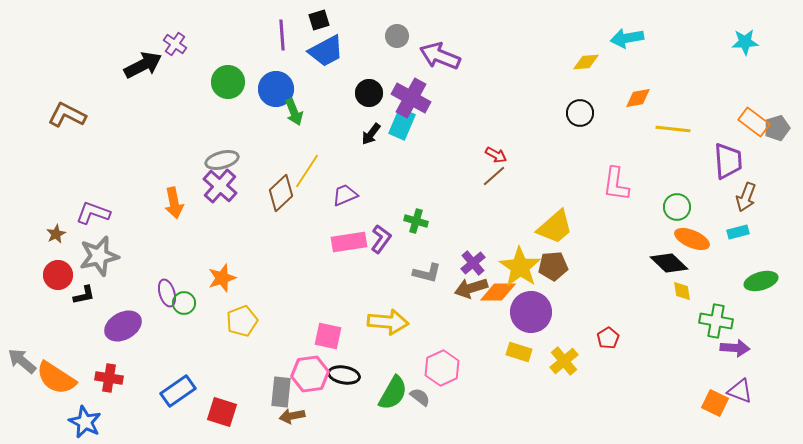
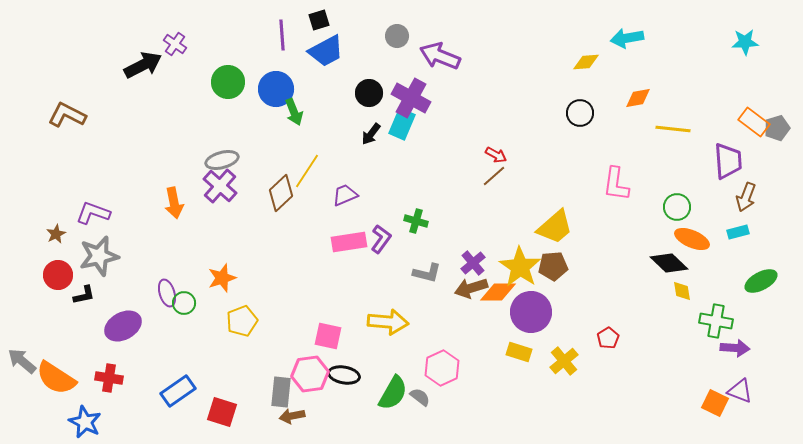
green ellipse at (761, 281): rotated 12 degrees counterclockwise
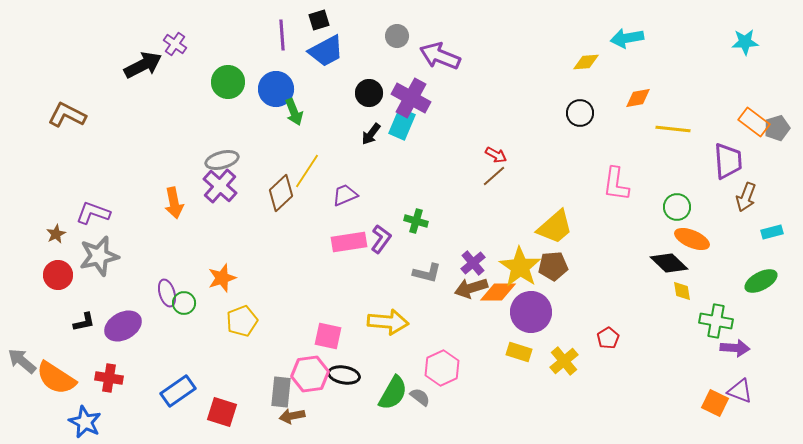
cyan rectangle at (738, 232): moved 34 px right
black L-shape at (84, 295): moved 27 px down
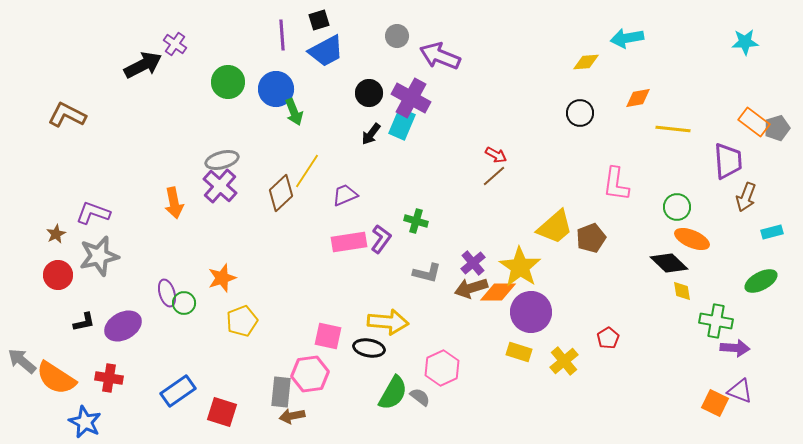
brown pentagon at (553, 266): moved 38 px right, 28 px up; rotated 16 degrees counterclockwise
black ellipse at (344, 375): moved 25 px right, 27 px up
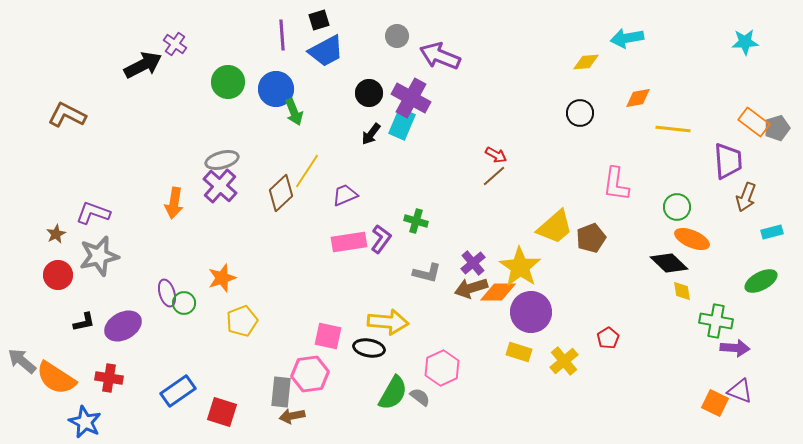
orange arrow at (174, 203): rotated 20 degrees clockwise
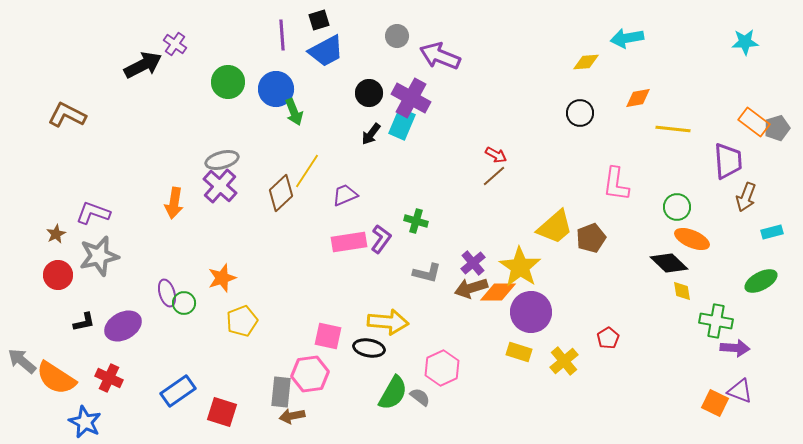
red cross at (109, 378): rotated 16 degrees clockwise
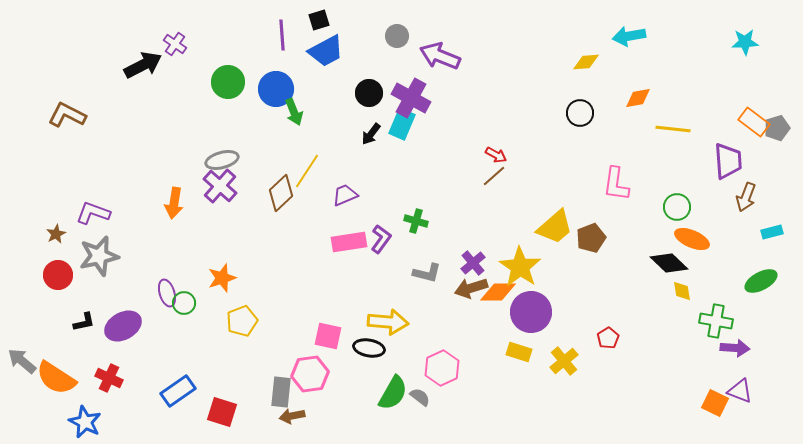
cyan arrow at (627, 38): moved 2 px right, 2 px up
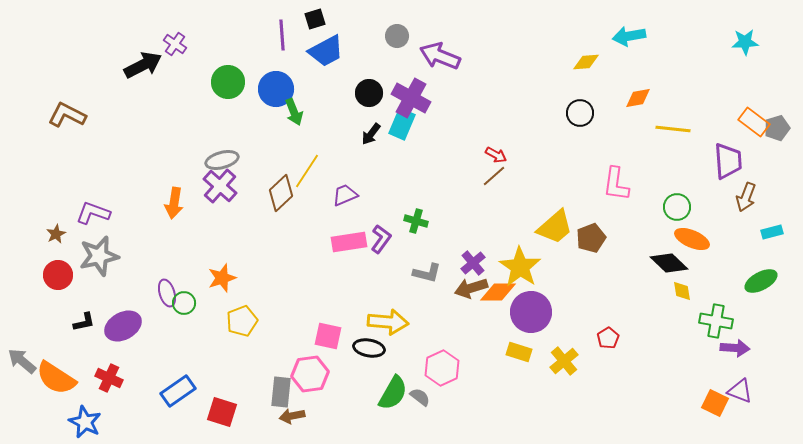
black square at (319, 20): moved 4 px left, 1 px up
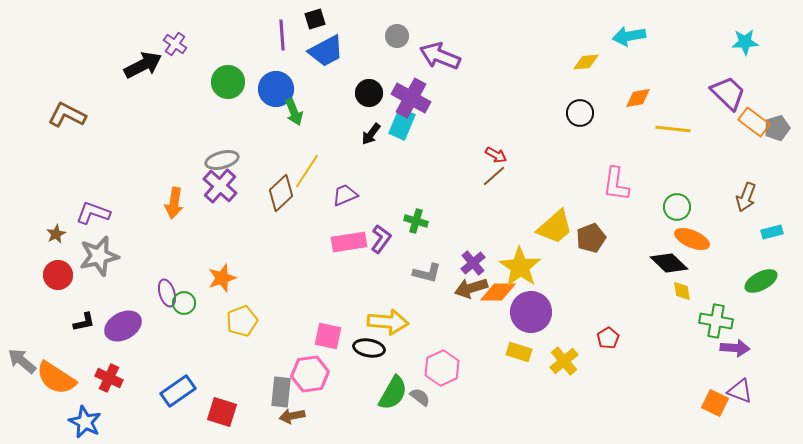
purple trapezoid at (728, 161): moved 68 px up; rotated 42 degrees counterclockwise
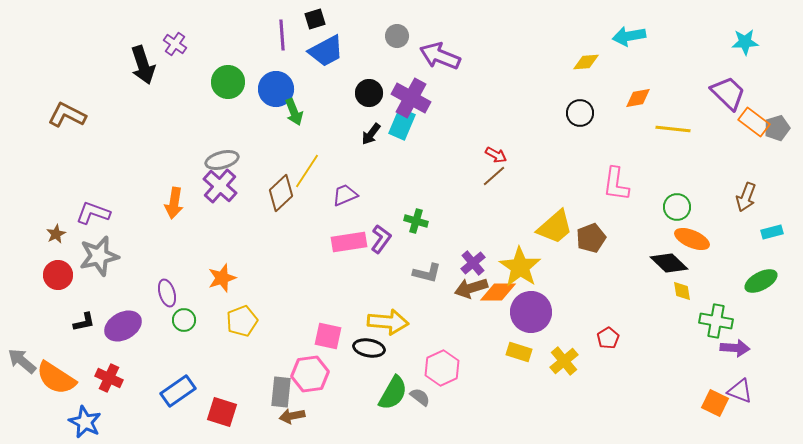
black arrow at (143, 65): rotated 99 degrees clockwise
green circle at (184, 303): moved 17 px down
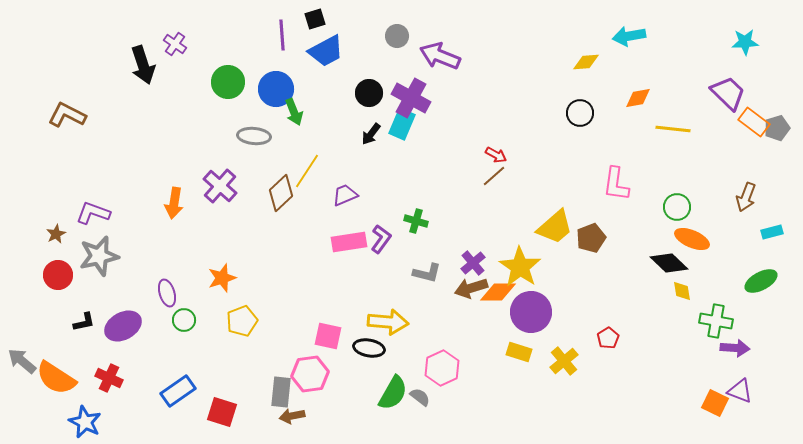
gray ellipse at (222, 160): moved 32 px right, 24 px up; rotated 20 degrees clockwise
